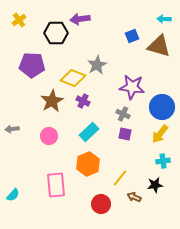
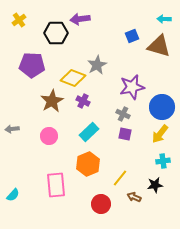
purple star: rotated 20 degrees counterclockwise
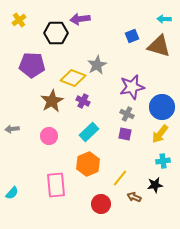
gray cross: moved 4 px right
cyan semicircle: moved 1 px left, 2 px up
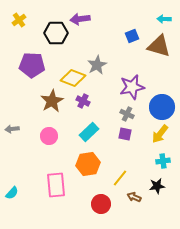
orange hexagon: rotated 15 degrees clockwise
black star: moved 2 px right, 1 px down
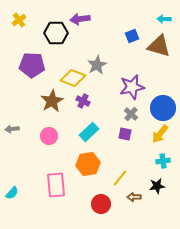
blue circle: moved 1 px right, 1 px down
gray cross: moved 4 px right; rotated 16 degrees clockwise
brown arrow: rotated 24 degrees counterclockwise
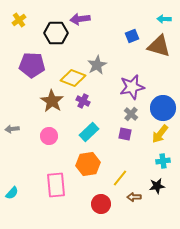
brown star: rotated 10 degrees counterclockwise
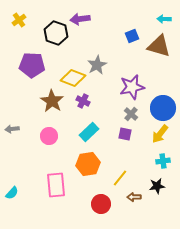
black hexagon: rotated 20 degrees clockwise
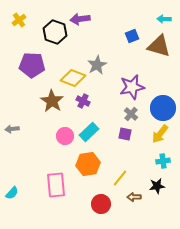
black hexagon: moved 1 px left, 1 px up
pink circle: moved 16 px right
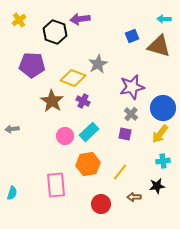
gray star: moved 1 px right, 1 px up
yellow line: moved 6 px up
cyan semicircle: rotated 24 degrees counterclockwise
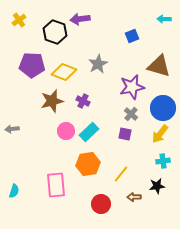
brown triangle: moved 20 px down
yellow diamond: moved 9 px left, 6 px up
brown star: rotated 25 degrees clockwise
pink circle: moved 1 px right, 5 px up
yellow line: moved 1 px right, 2 px down
cyan semicircle: moved 2 px right, 2 px up
